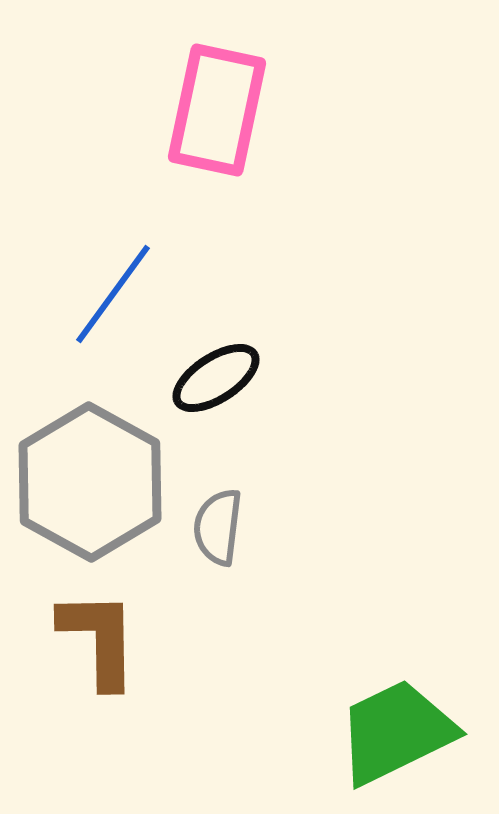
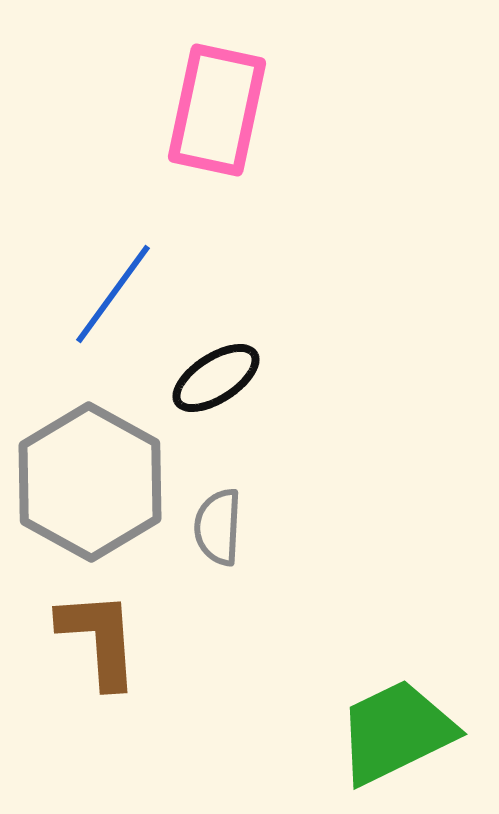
gray semicircle: rotated 4 degrees counterclockwise
brown L-shape: rotated 3 degrees counterclockwise
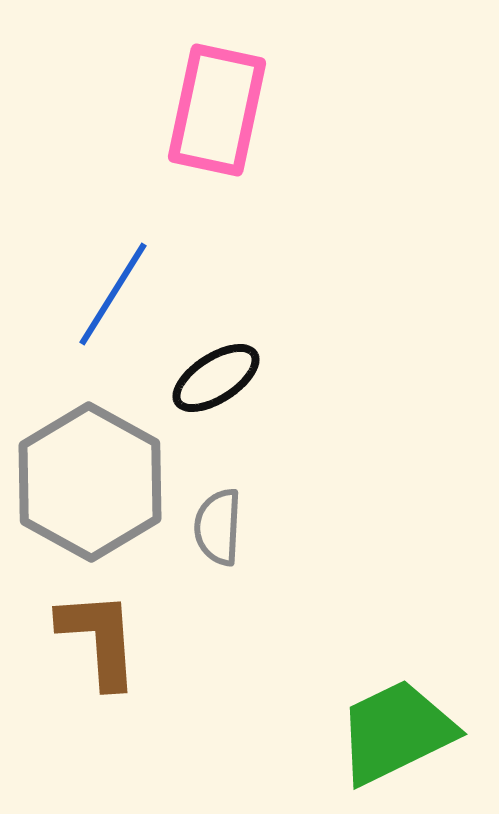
blue line: rotated 4 degrees counterclockwise
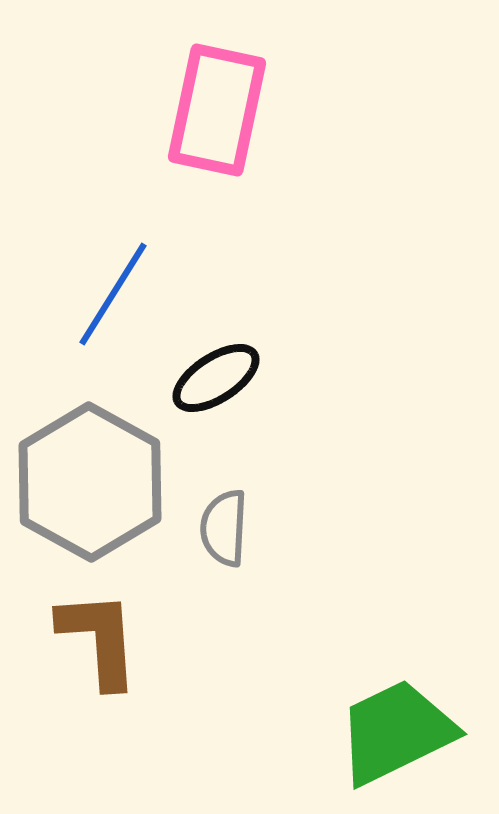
gray semicircle: moved 6 px right, 1 px down
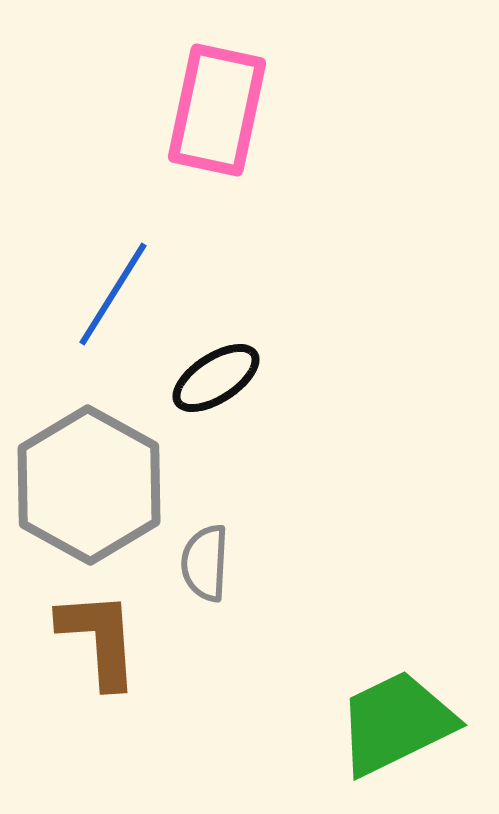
gray hexagon: moved 1 px left, 3 px down
gray semicircle: moved 19 px left, 35 px down
green trapezoid: moved 9 px up
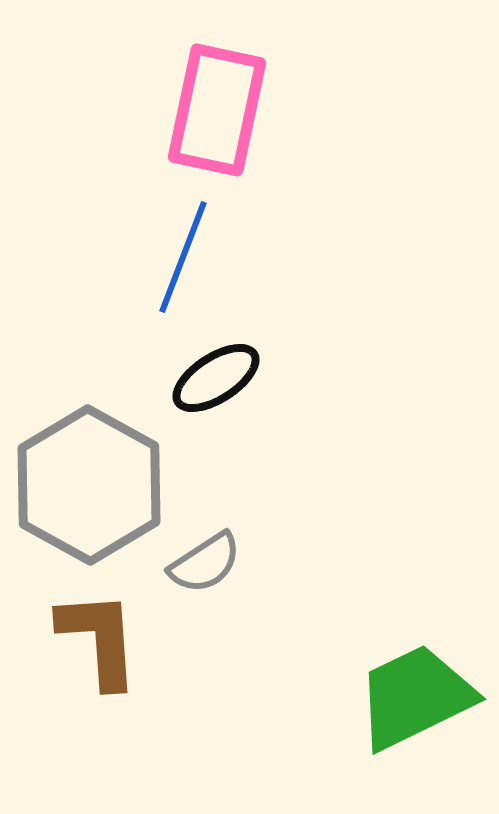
blue line: moved 70 px right, 37 px up; rotated 11 degrees counterclockwise
gray semicircle: rotated 126 degrees counterclockwise
green trapezoid: moved 19 px right, 26 px up
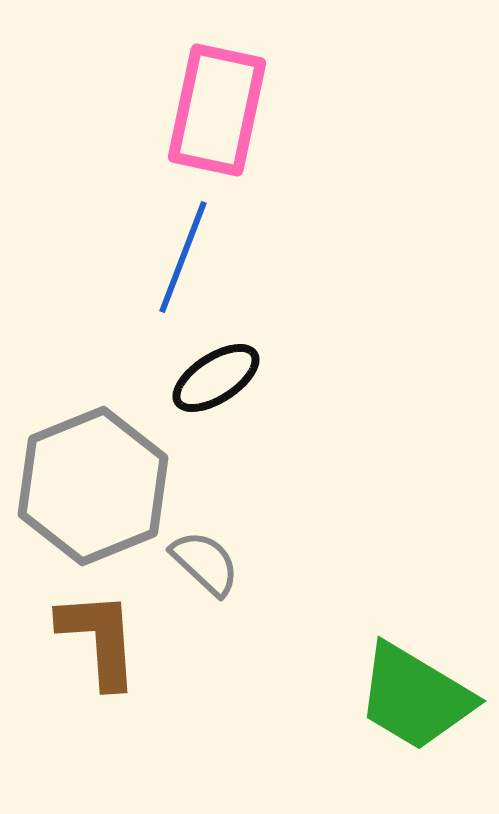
gray hexagon: moved 4 px right, 1 px down; rotated 9 degrees clockwise
gray semicircle: rotated 104 degrees counterclockwise
green trapezoid: rotated 123 degrees counterclockwise
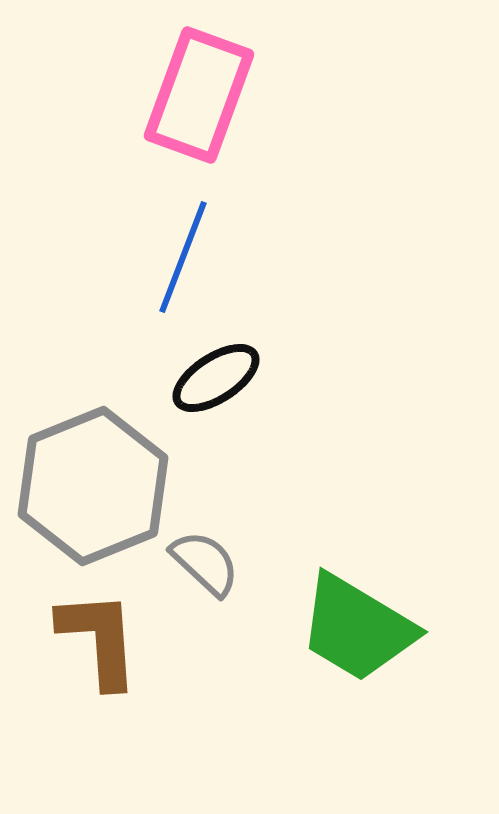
pink rectangle: moved 18 px left, 15 px up; rotated 8 degrees clockwise
green trapezoid: moved 58 px left, 69 px up
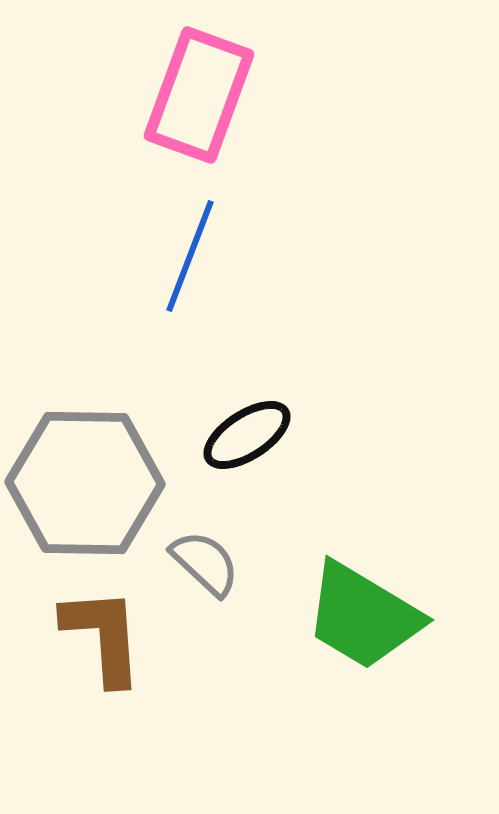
blue line: moved 7 px right, 1 px up
black ellipse: moved 31 px right, 57 px down
gray hexagon: moved 8 px left, 3 px up; rotated 23 degrees clockwise
green trapezoid: moved 6 px right, 12 px up
brown L-shape: moved 4 px right, 3 px up
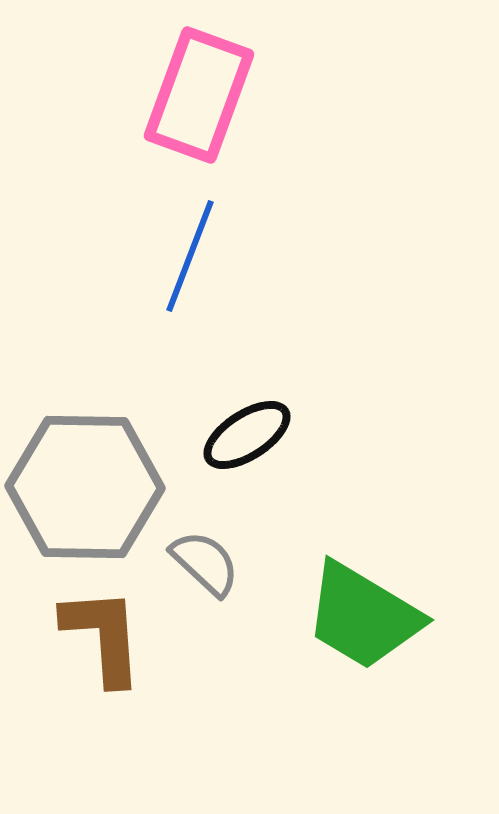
gray hexagon: moved 4 px down
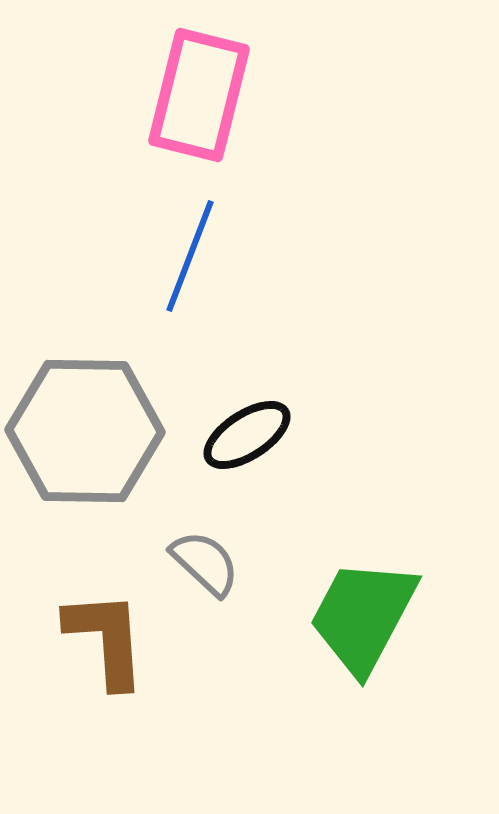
pink rectangle: rotated 6 degrees counterclockwise
gray hexagon: moved 56 px up
green trapezoid: rotated 87 degrees clockwise
brown L-shape: moved 3 px right, 3 px down
